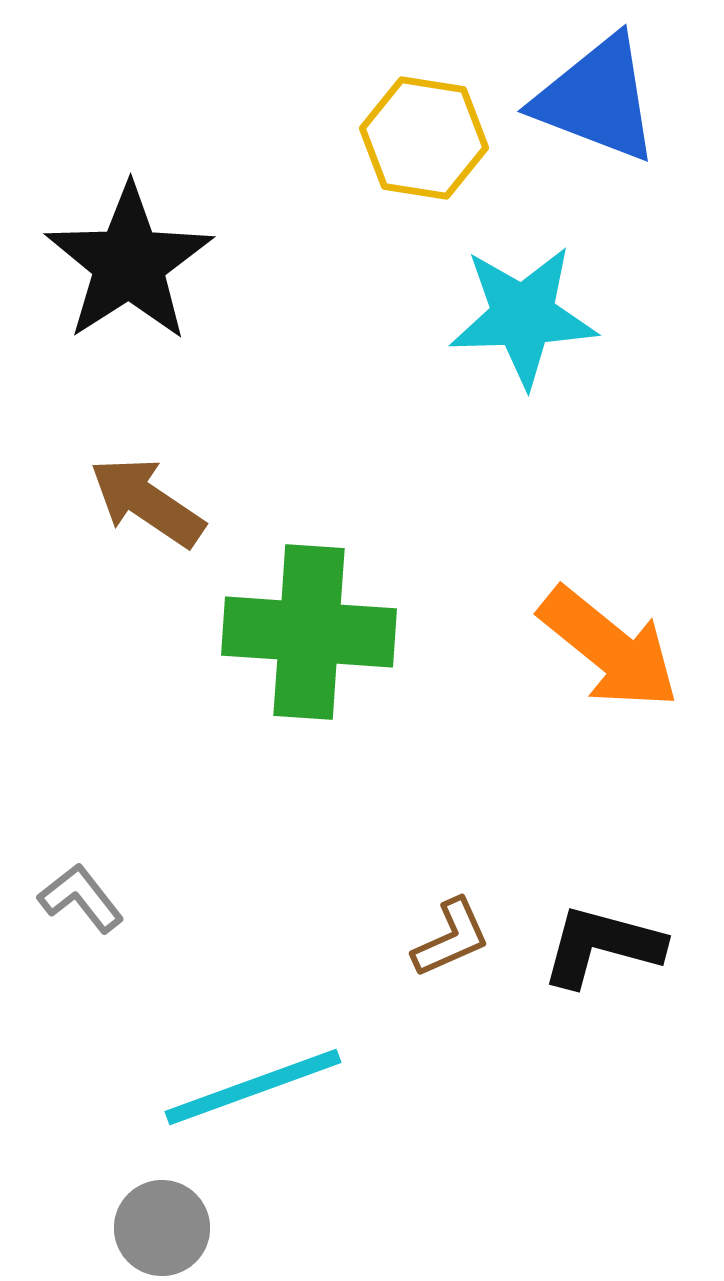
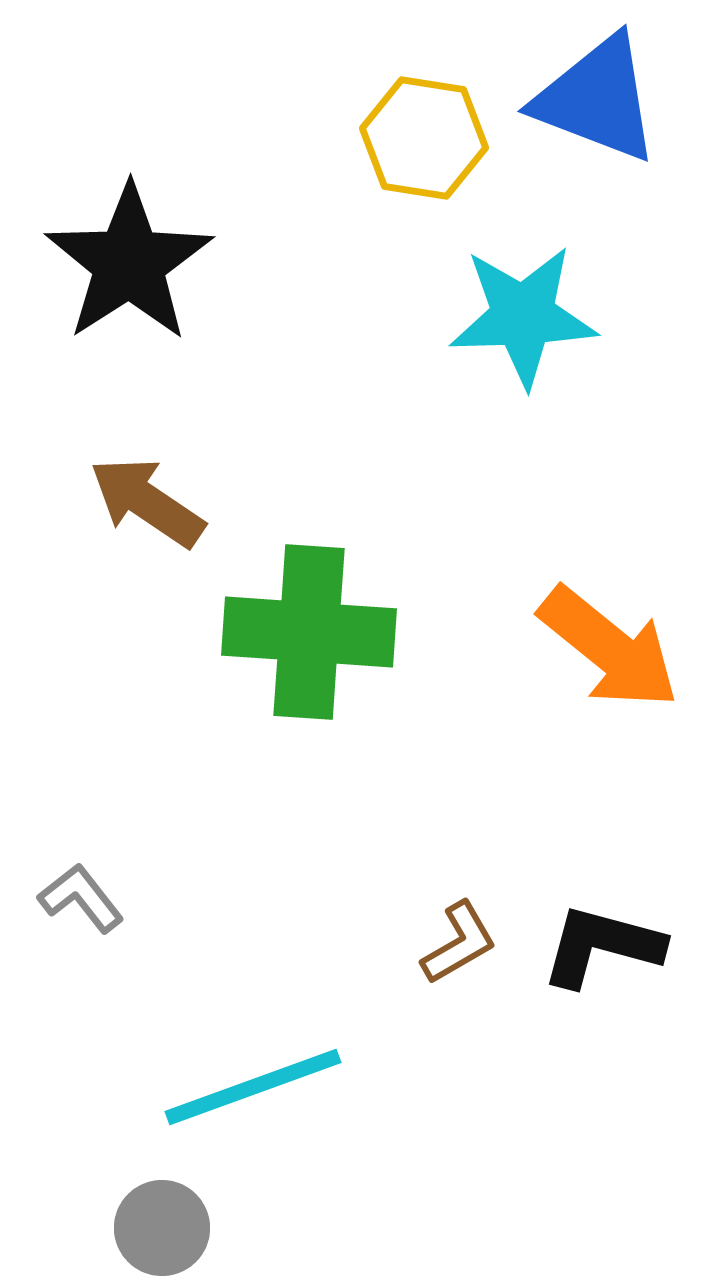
brown L-shape: moved 8 px right, 5 px down; rotated 6 degrees counterclockwise
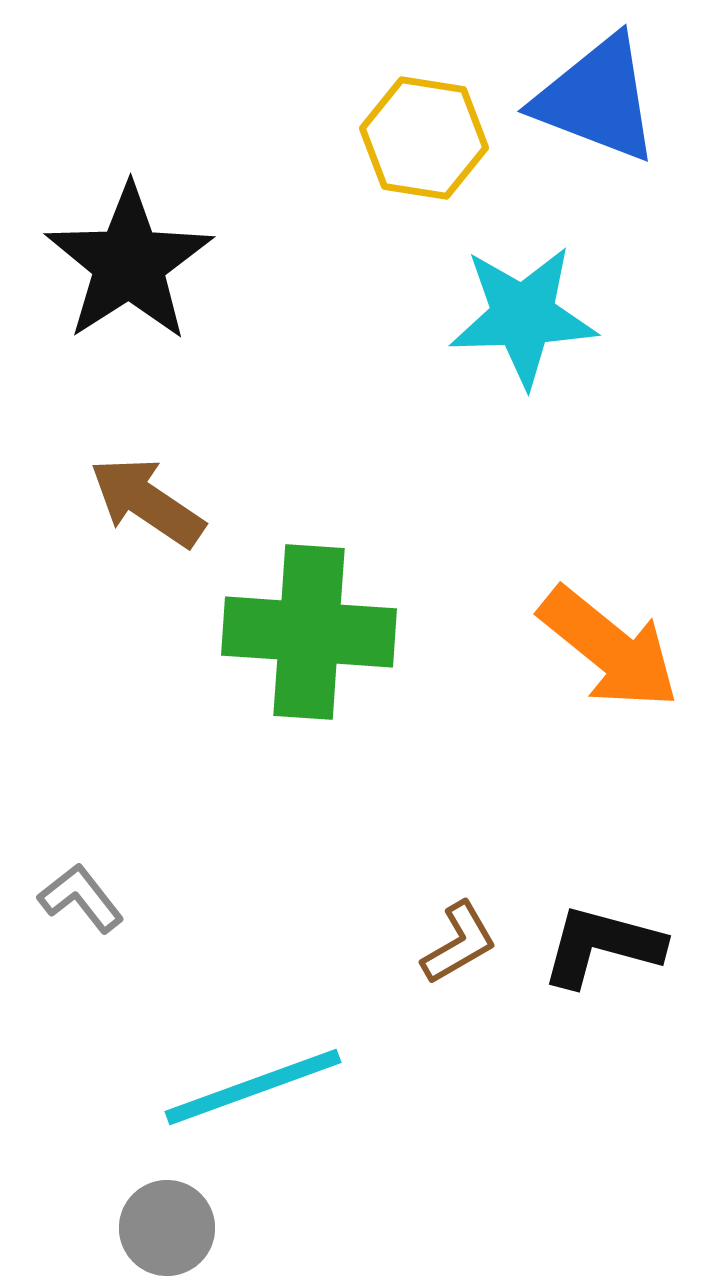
gray circle: moved 5 px right
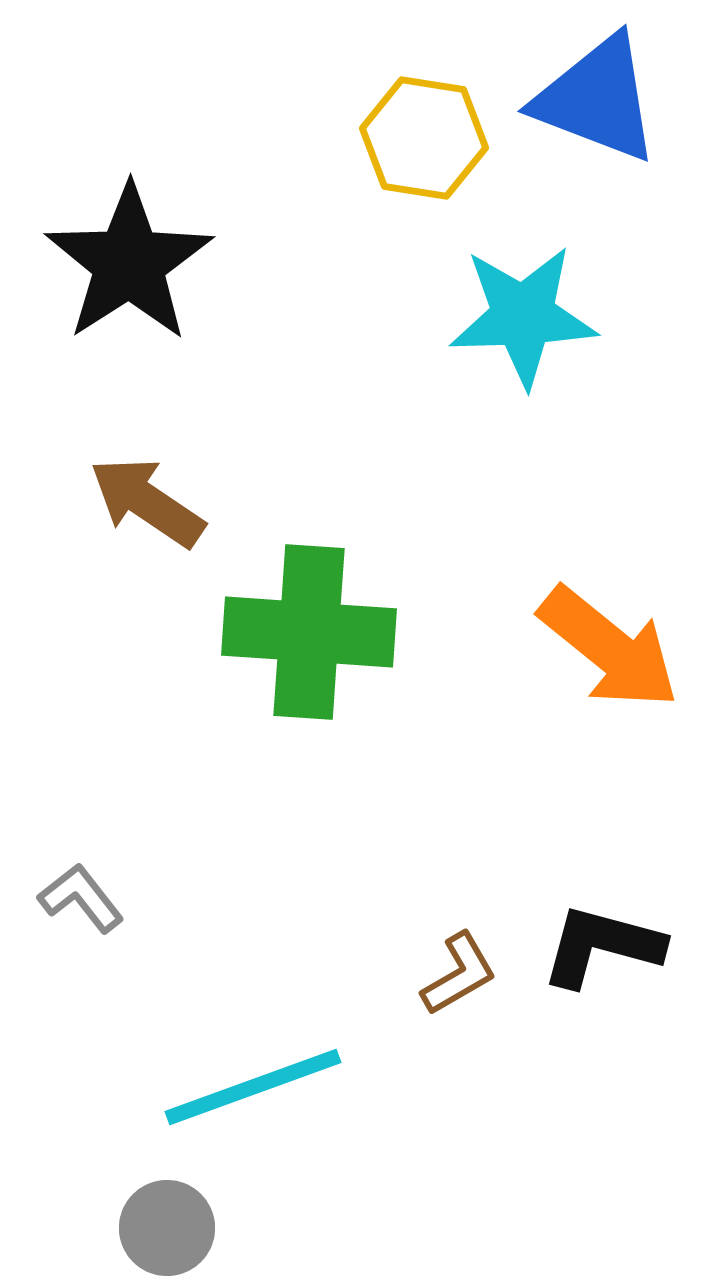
brown L-shape: moved 31 px down
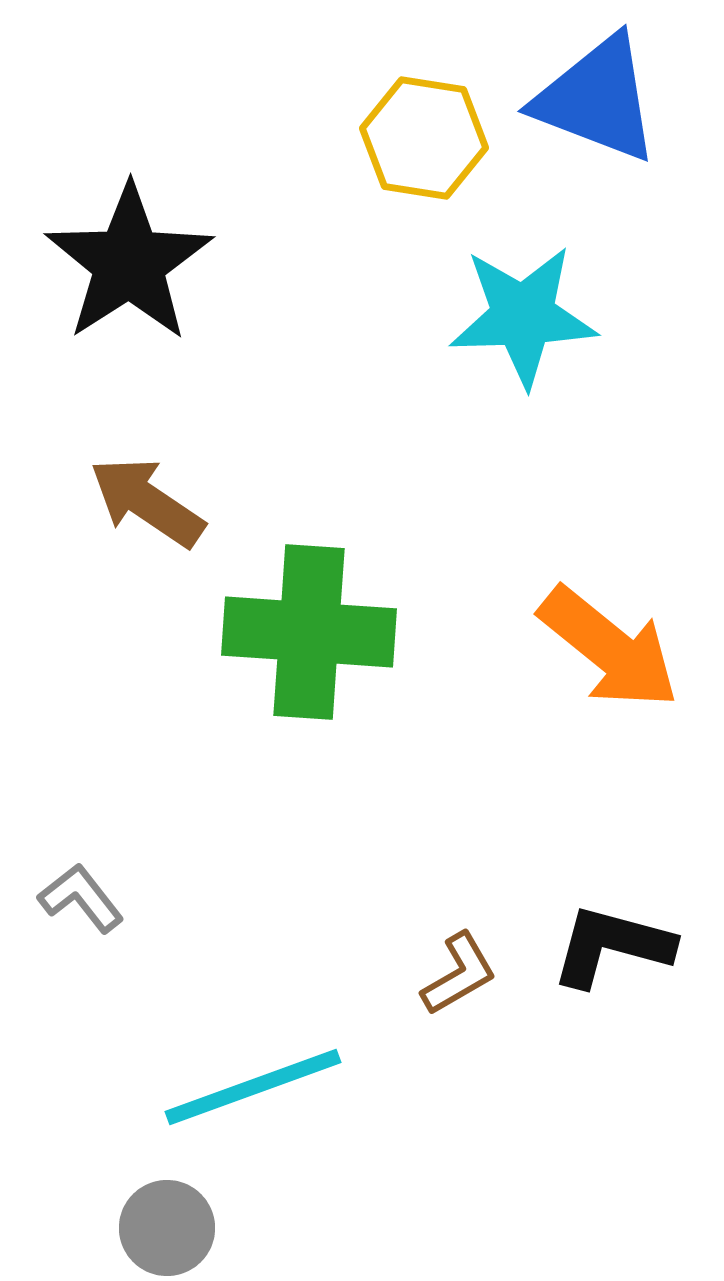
black L-shape: moved 10 px right
